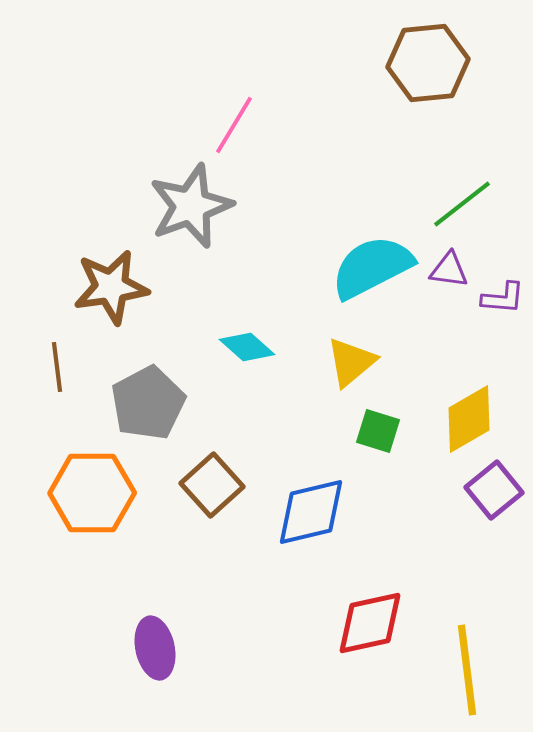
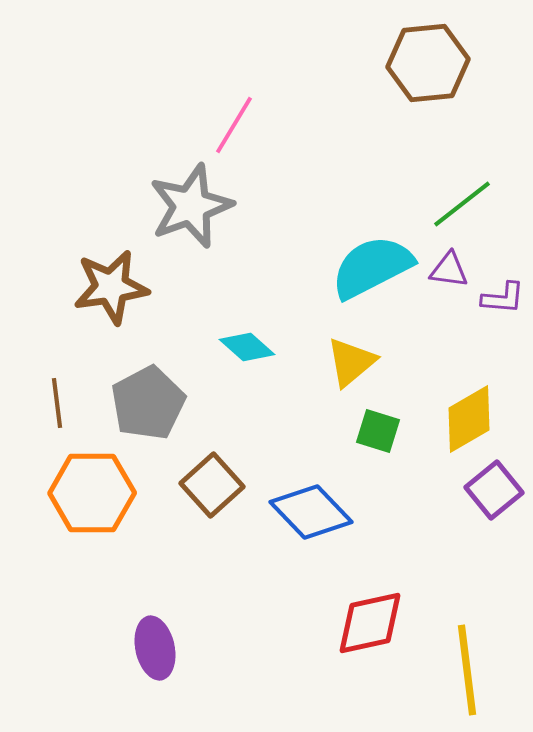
brown line: moved 36 px down
blue diamond: rotated 60 degrees clockwise
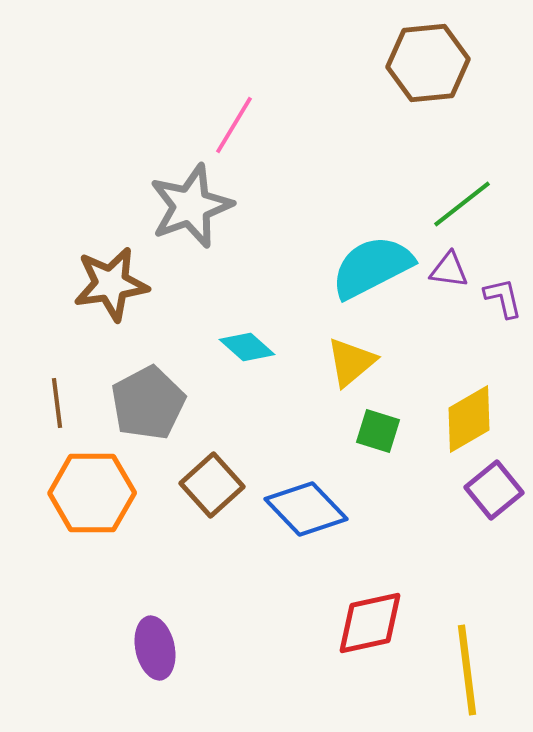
brown star: moved 3 px up
purple L-shape: rotated 108 degrees counterclockwise
blue diamond: moved 5 px left, 3 px up
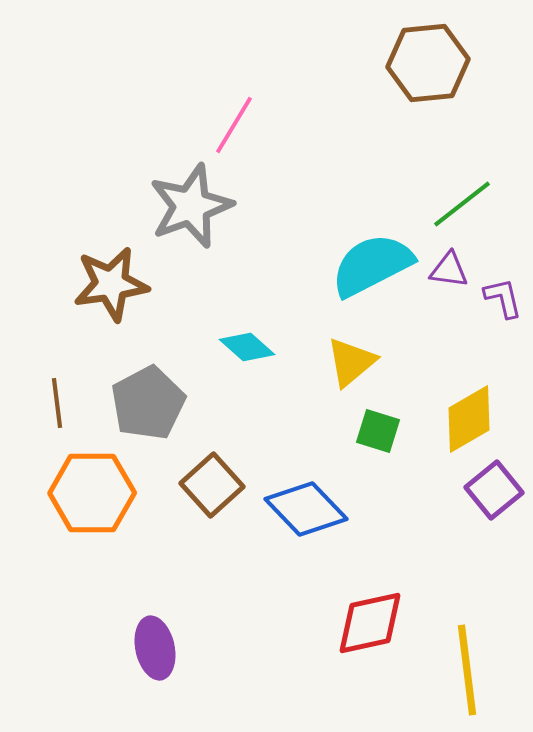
cyan semicircle: moved 2 px up
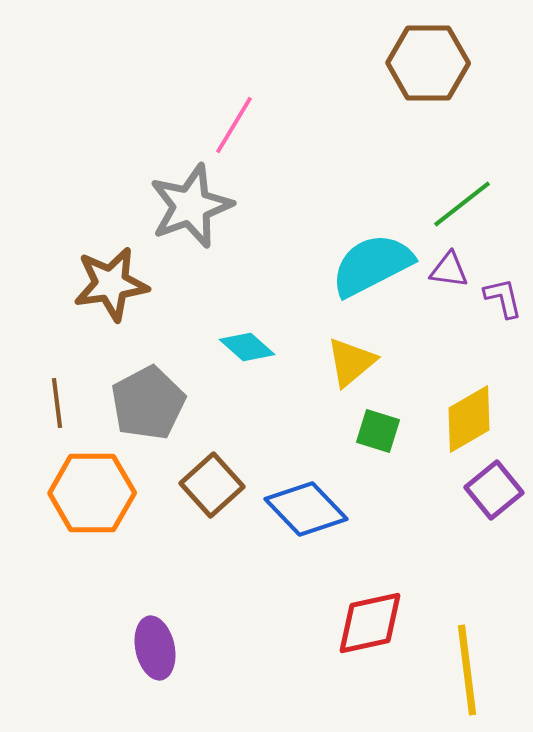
brown hexagon: rotated 6 degrees clockwise
